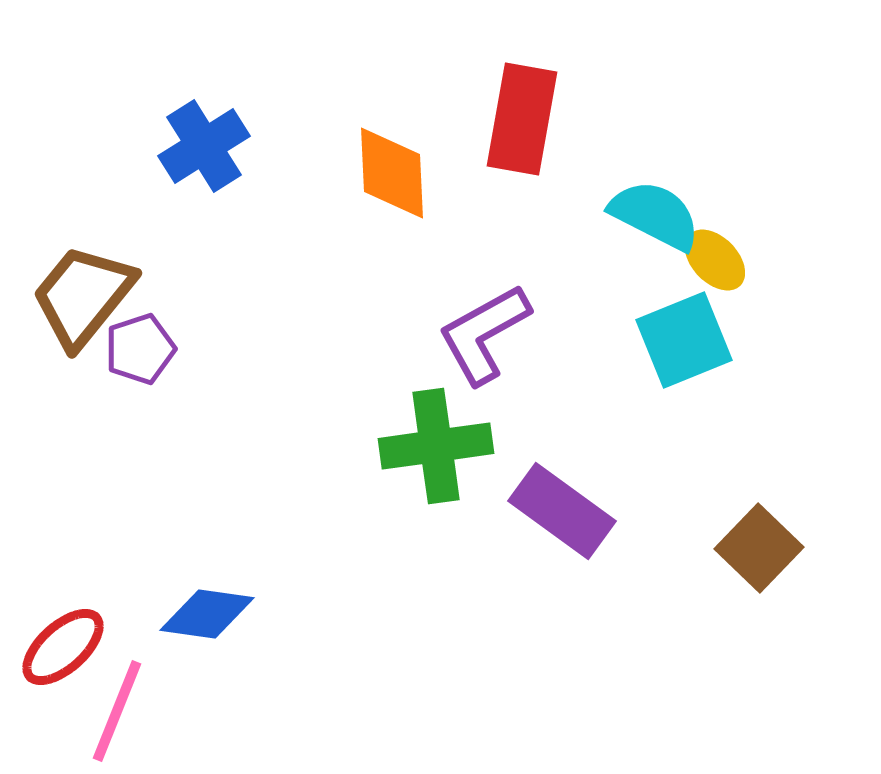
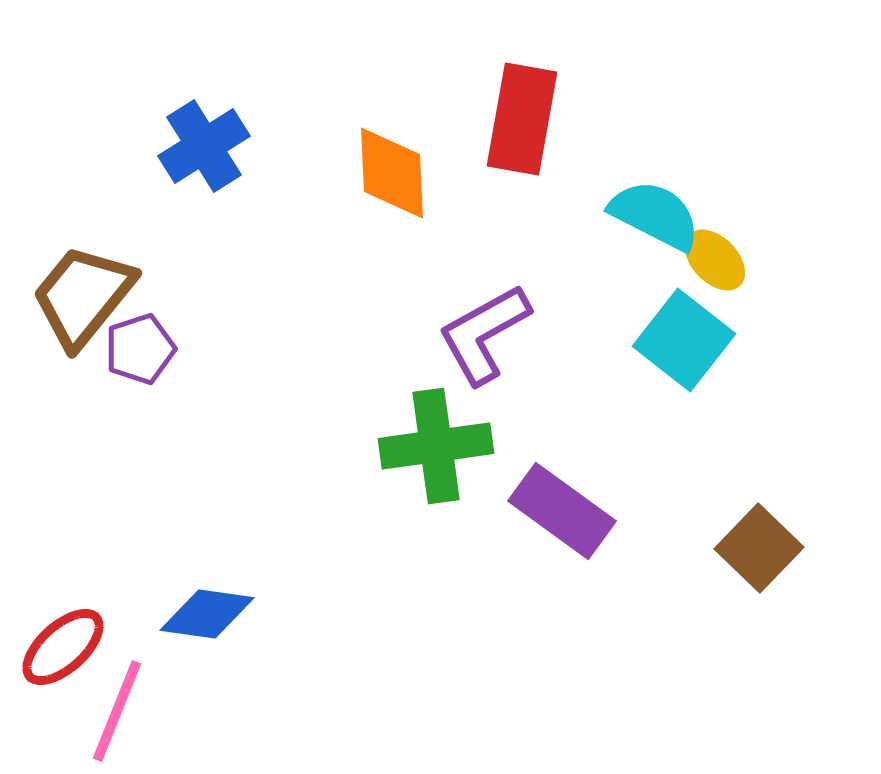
cyan square: rotated 30 degrees counterclockwise
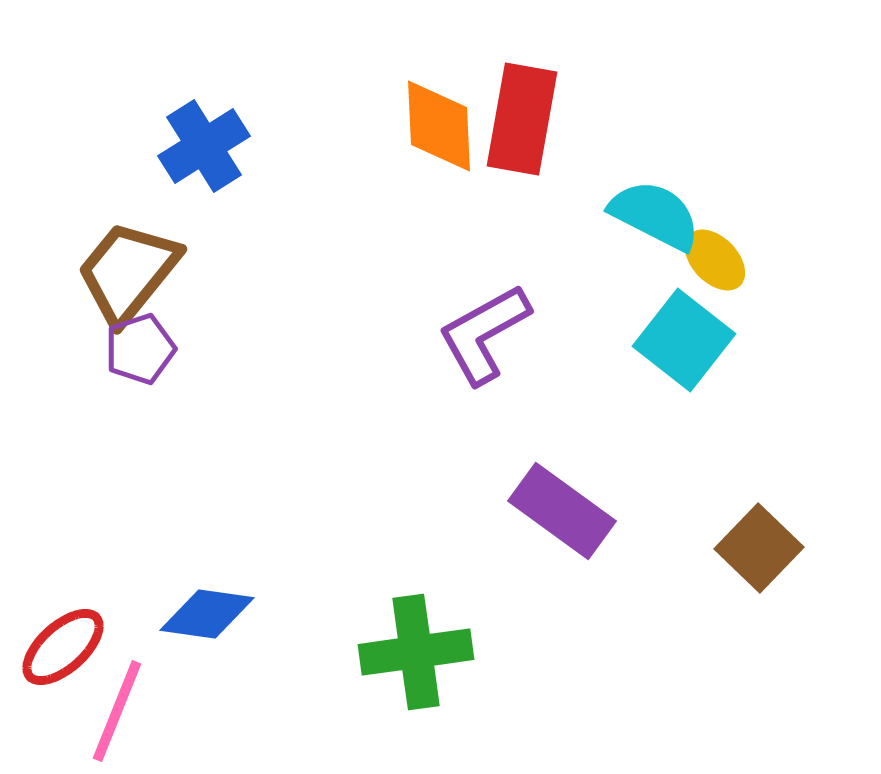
orange diamond: moved 47 px right, 47 px up
brown trapezoid: moved 45 px right, 24 px up
green cross: moved 20 px left, 206 px down
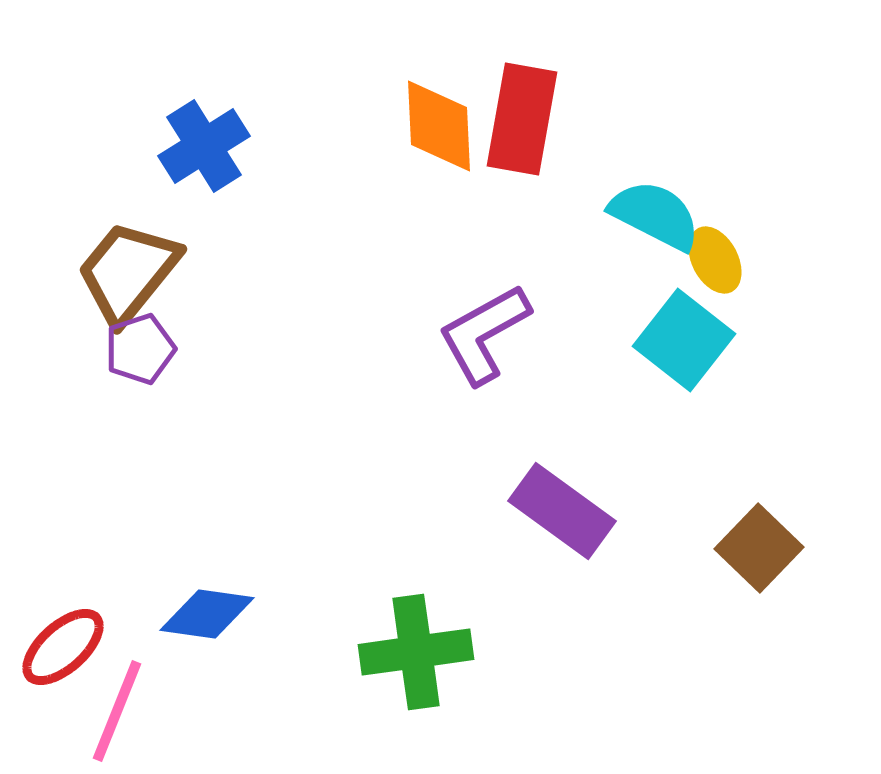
yellow ellipse: rotated 16 degrees clockwise
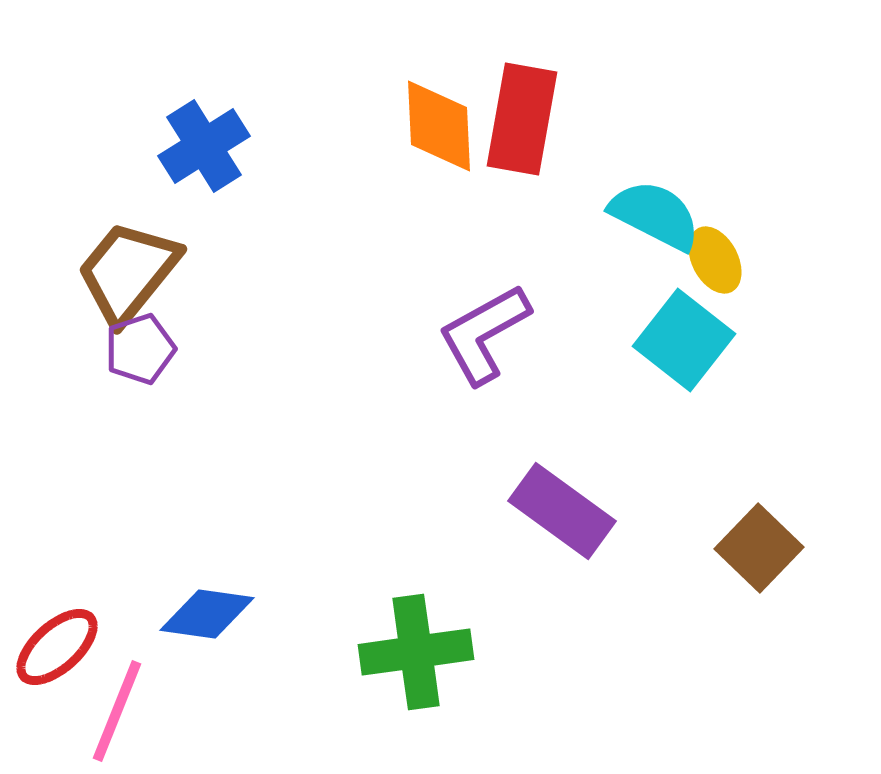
red ellipse: moved 6 px left
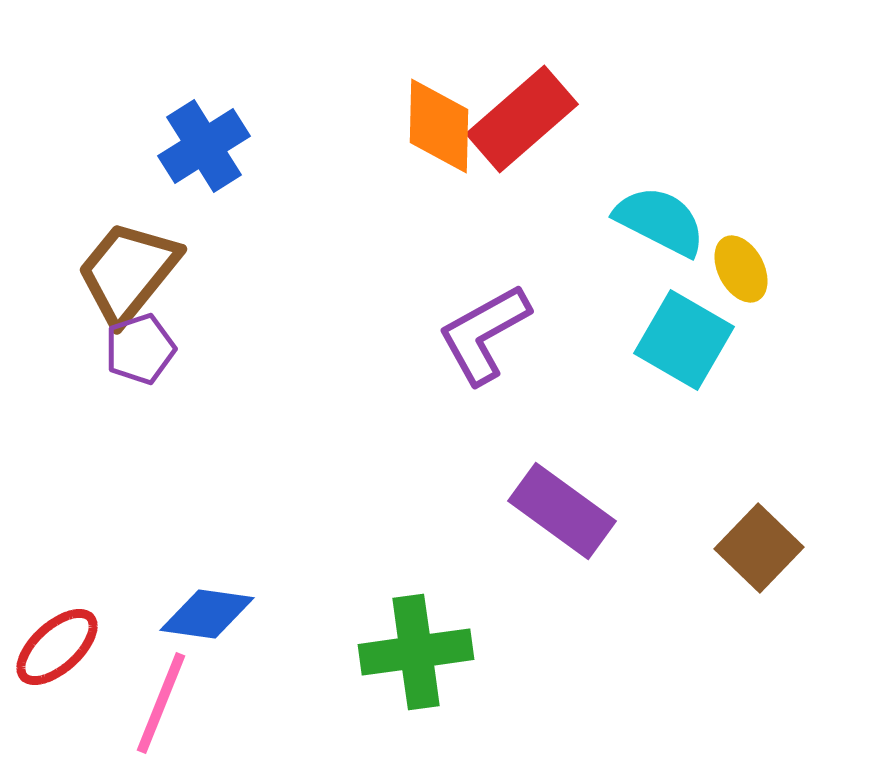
red rectangle: rotated 39 degrees clockwise
orange diamond: rotated 4 degrees clockwise
cyan semicircle: moved 5 px right, 6 px down
yellow ellipse: moved 26 px right, 9 px down
cyan square: rotated 8 degrees counterclockwise
pink line: moved 44 px right, 8 px up
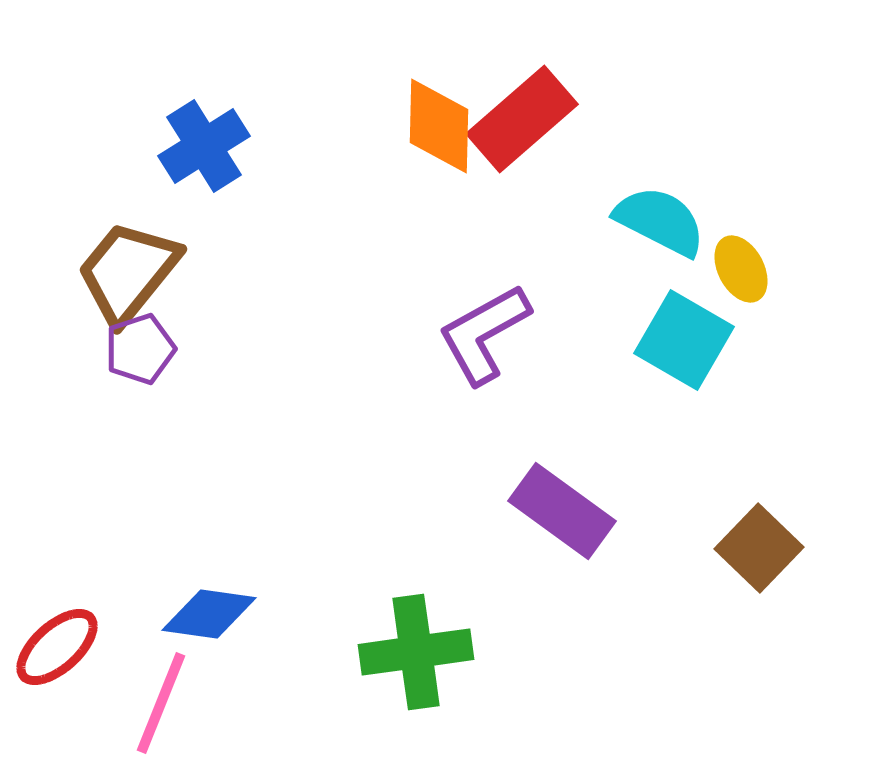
blue diamond: moved 2 px right
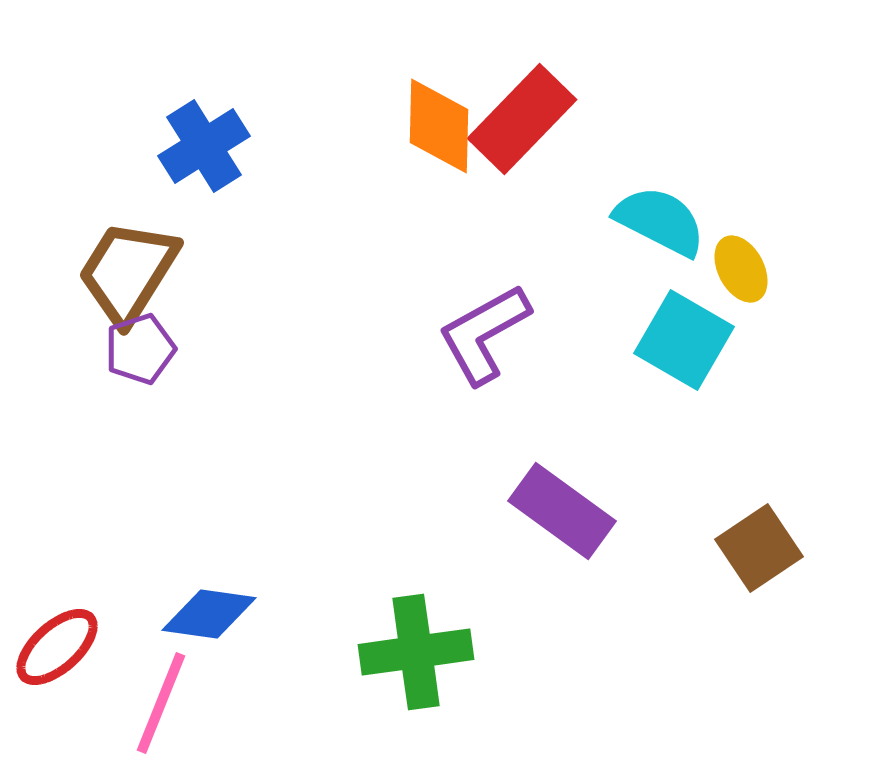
red rectangle: rotated 5 degrees counterclockwise
brown trapezoid: rotated 7 degrees counterclockwise
brown square: rotated 12 degrees clockwise
